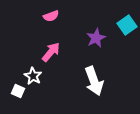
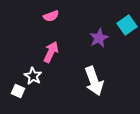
purple star: moved 3 px right
pink arrow: rotated 15 degrees counterclockwise
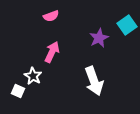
pink arrow: moved 1 px right
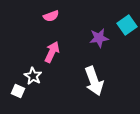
purple star: rotated 18 degrees clockwise
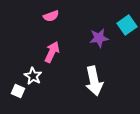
white arrow: rotated 8 degrees clockwise
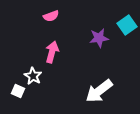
pink arrow: rotated 10 degrees counterclockwise
white arrow: moved 5 px right, 10 px down; rotated 64 degrees clockwise
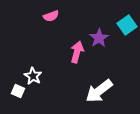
purple star: rotated 24 degrees counterclockwise
pink arrow: moved 25 px right
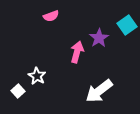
white star: moved 4 px right
white square: rotated 24 degrees clockwise
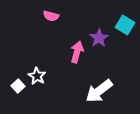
pink semicircle: rotated 35 degrees clockwise
cyan square: moved 2 px left; rotated 24 degrees counterclockwise
white square: moved 5 px up
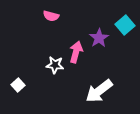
cyan square: rotated 18 degrees clockwise
pink arrow: moved 1 px left
white star: moved 18 px right, 11 px up; rotated 24 degrees counterclockwise
white square: moved 1 px up
